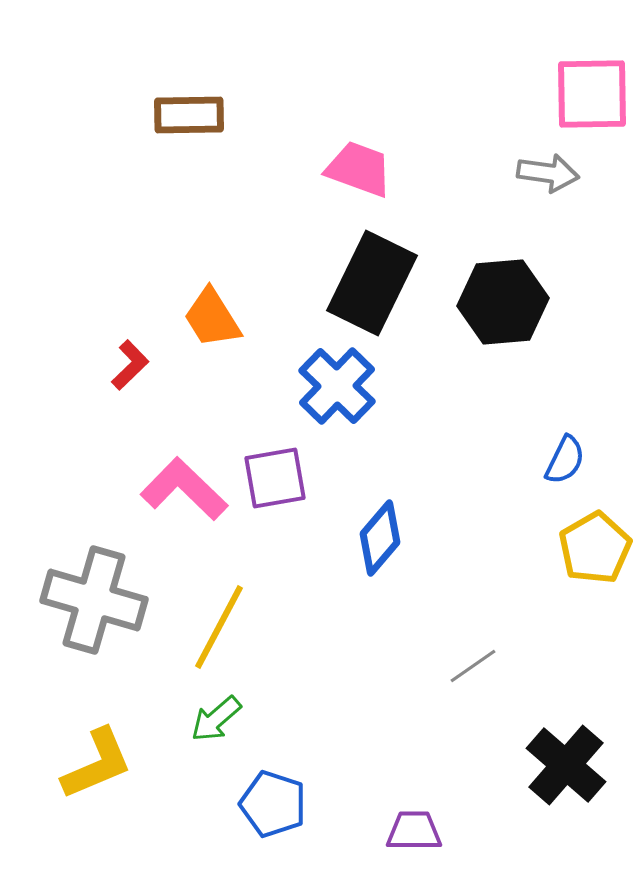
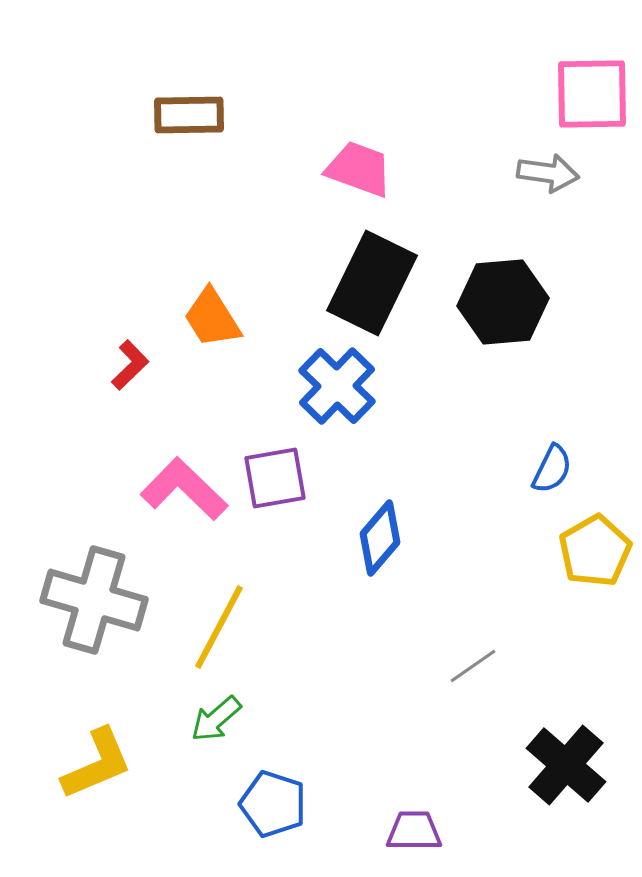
blue semicircle: moved 13 px left, 9 px down
yellow pentagon: moved 3 px down
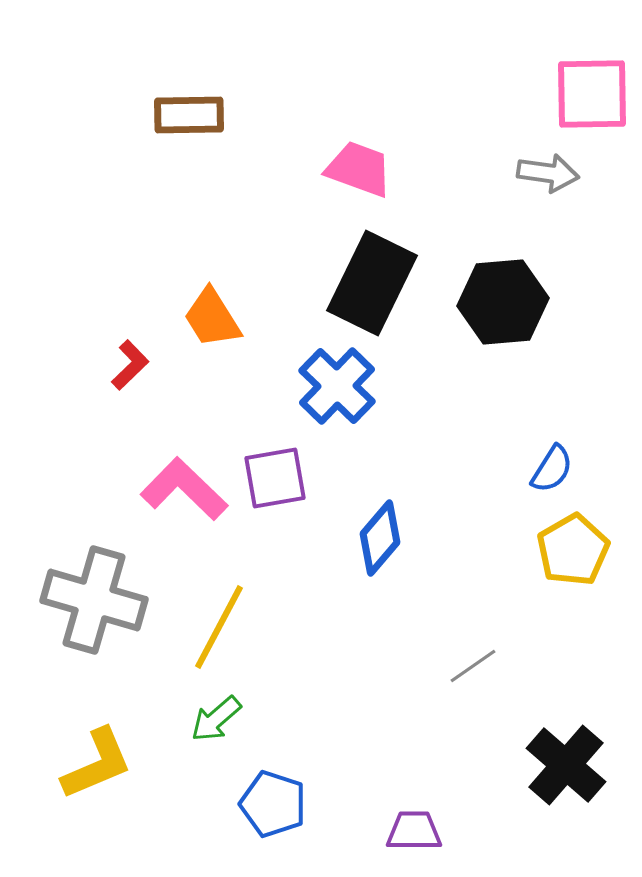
blue semicircle: rotated 6 degrees clockwise
yellow pentagon: moved 22 px left, 1 px up
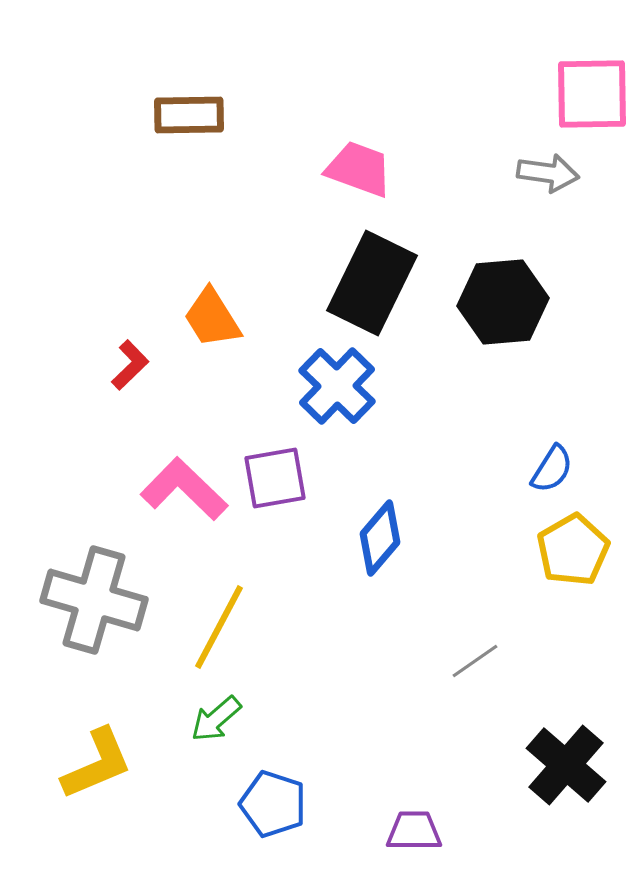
gray line: moved 2 px right, 5 px up
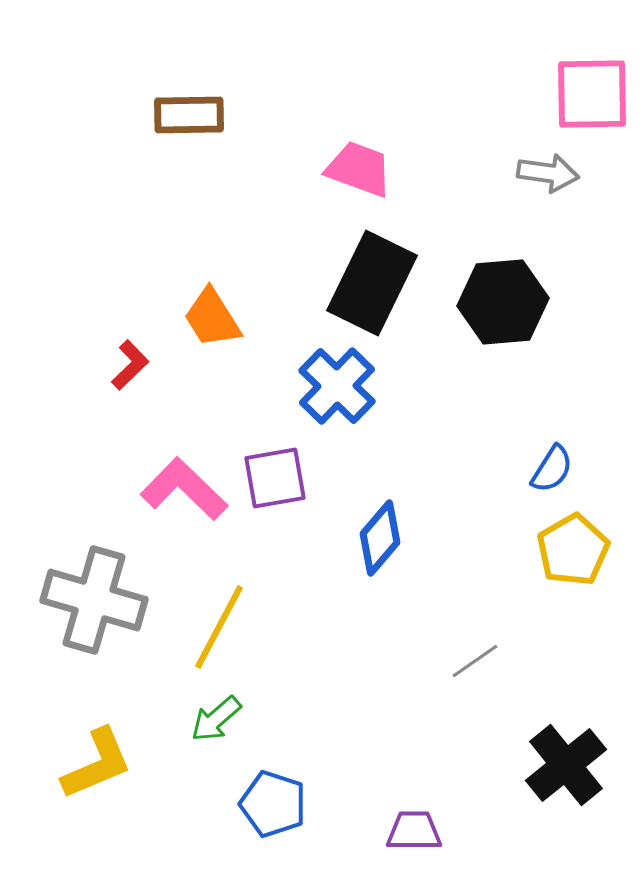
black cross: rotated 10 degrees clockwise
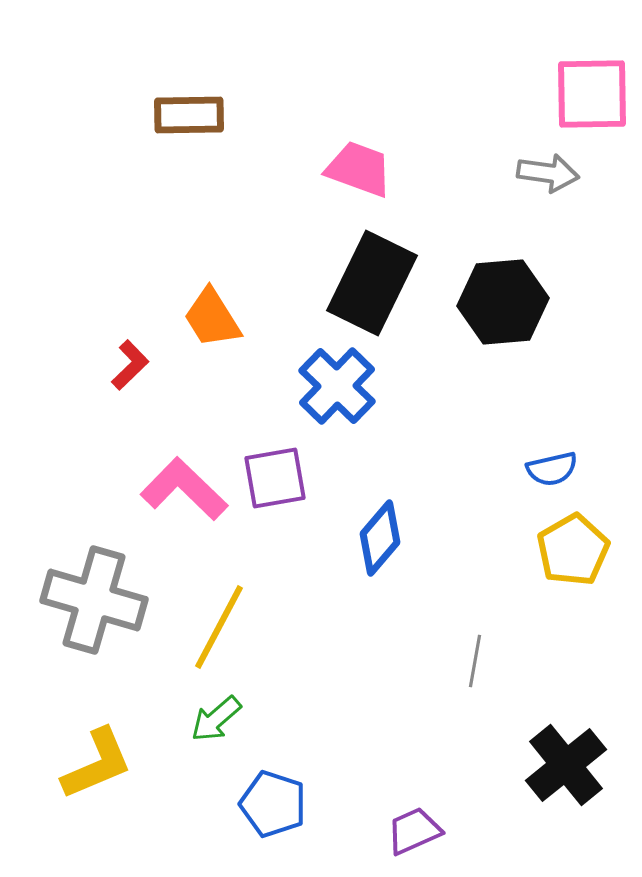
blue semicircle: rotated 45 degrees clockwise
gray line: rotated 45 degrees counterclockwise
purple trapezoid: rotated 24 degrees counterclockwise
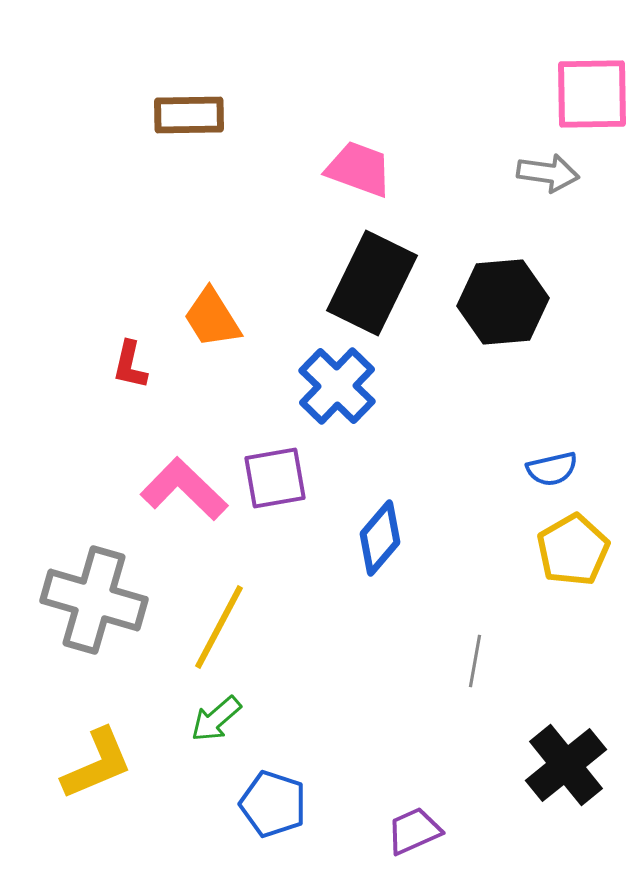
red L-shape: rotated 147 degrees clockwise
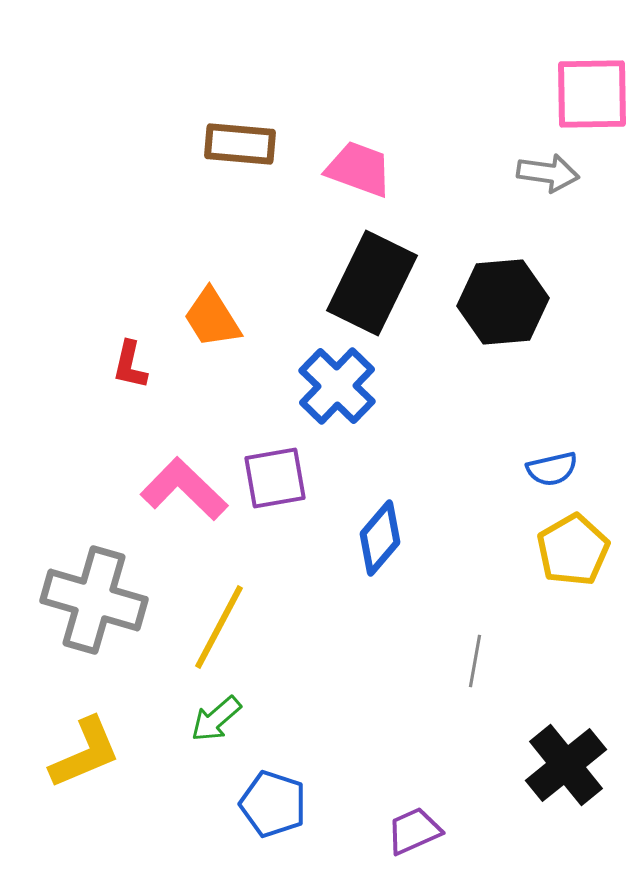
brown rectangle: moved 51 px right, 29 px down; rotated 6 degrees clockwise
yellow L-shape: moved 12 px left, 11 px up
